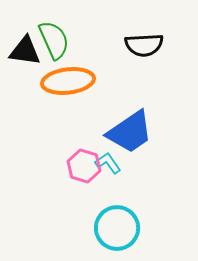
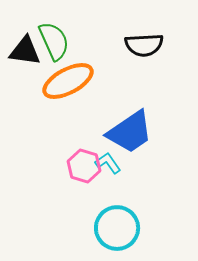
green semicircle: moved 1 px down
orange ellipse: rotated 21 degrees counterclockwise
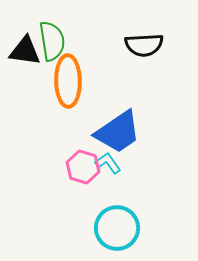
green semicircle: moved 2 px left; rotated 15 degrees clockwise
orange ellipse: rotated 63 degrees counterclockwise
blue trapezoid: moved 12 px left
pink hexagon: moved 1 px left, 1 px down
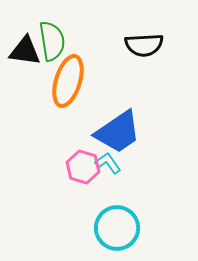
orange ellipse: rotated 18 degrees clockwise
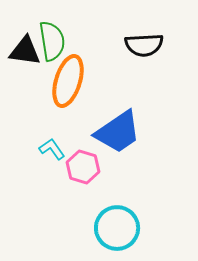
cyan L-shape: moved 56 px left, 14 px up
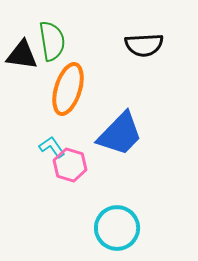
black triangle: moved 3 px left, 4 px down
orange ellipse: moved 8 px down
blue trapezoid: moved 2 px right, 2 px down; rotated 12 degrees counterclockwise
cyan L-shape: moved 2 px up
pink hexagon: moved 13 px left, 2 px up
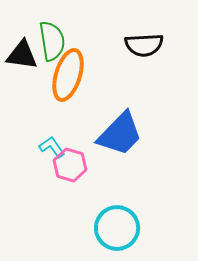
orange ellipse: moved 14 px up
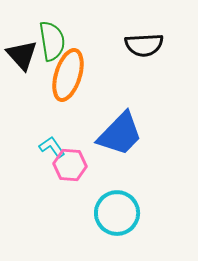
black triangle: rotated 40 degrees clockwise
pink hexagon: rotated 12 degrees counterclockwise
cyan circle: moved 15 px up
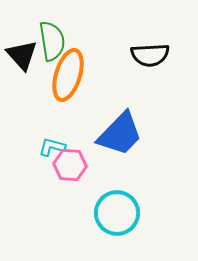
black semicircle: moved 6 px right, 10 px down
cyan L-shape: rotated 40 degrees counterclockwise
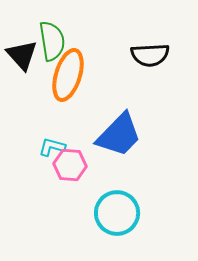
blue trapezoid: moved 1 px left, 1 px down
